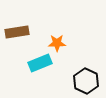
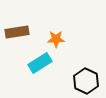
orange star: moved 1 px left, 4 px up
cyan rectangle: rotated 10 degrees counterclockwise
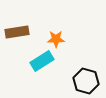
cyan rectangle: moved 2 px right, 2 px up
black hexagon: rotated 10 degrees counterclockwise
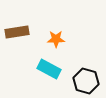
cyan rectangle: moved 7 px right, 8 px down; rotated 60 degrees clockwise
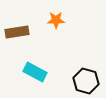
orange star: moved 19 px up
cyan rectangle: moved 14 px left, 3 px down
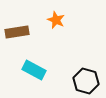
orange star: rotated 24 degrees clockwise
cyan rectangle: moved 1 px left, 2 px up
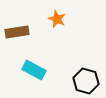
orange star: moved 1 px right, 1 px up
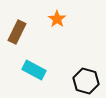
orange star: rotated 12 degrees clockwise
brown rectangle: rotated 55 degrees counterclockwise
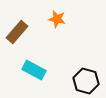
orange star: rotated 24 degrees counterclockwise
brown rectangle: rotated 15 degrees clockwise
